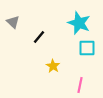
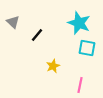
black line: moved 2 px left, 2 px up
cyan square: rotated 12 degrees clockwise
yellow star: rotated 16 degrees clockwise
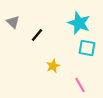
pink line: rotated 42 degrees counterclockwise
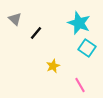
gray triangle: moved 2 px right, 3 px up
black line: moved 1 px left, 2 px up
cyan square: rotated 24 degrees clockwise
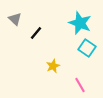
cyan star: moved 1 px right
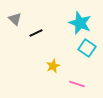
black line: rotated 24 degrees clockwise
pink line: moved 3 px left, 1 px up; rotated 42 degrees counterclockwise
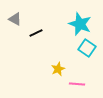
gray triangle: rotated 16 degrees counterclockwise
cyan star: moved 1 px down
yellow star: moved 5 px right, 3 px down
pink line: rotated 14 degrees counterclockwise
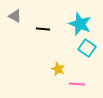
gray triangle: moved 3 px up
black line: moved 7 px right, 4 px up; rotated 32 degrees clockwise
yellow star: rotated 24 degrees counterclockwise
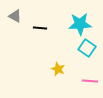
cyan star: rotated 25 degrees counterclockwise
black line: moved 3 px left, 1 px up
pink line: moved 13 px right, 3 px up
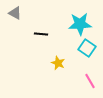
gray triangle: moved 3 px up
black line: moved 1 px right, 6 px down
yellow star: moved 6 px up
pink line: rotated 56 degrees clockwise
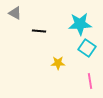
black line: moved 2 px left, 3 px up
yellow star: rotated 24 degrees counterclockwise
pink line: rotated 21 degrees clockwise
